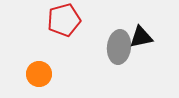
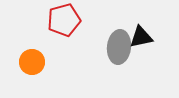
orange circle: moved 7 px left, 12 px up
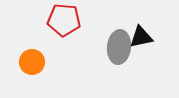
red pentagon: rotated 20 degrees clockwise
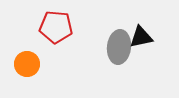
red pentagon: moved 8 px left, 7 px down
orange circle: moved 5 px left, 2 px down
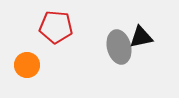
gray ellipse: rotated 20 degrees counterclockwise
orange circle: moved 1 px down
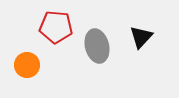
black triangle: rotated 35 degrees counterclockwise
gray ellipse: moved 22 px left, 1 px up
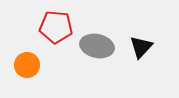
black triangle: moved 10 px down
gray ellipse: rotated 64 degrees counterclockwise
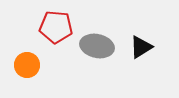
black triangle: rotated 15 degrees clockwise
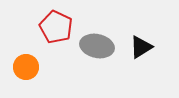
red pentagon: rotated 20 degrees clockwise
orange circle: moved 1 px left, 2 px down
